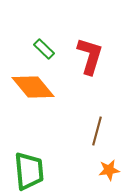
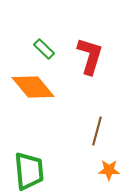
orange star: rotated 10 degrees clockwise
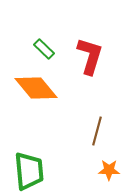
orange diamond: moved 3 px right, 1 px down
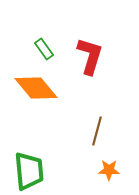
green rectangle: rotated 10 degrees clockwise
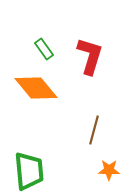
brown line: moved 3 px left, 1 px up
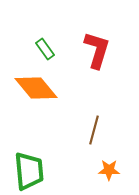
green rectangle: moved 1 px right
red L-shape: moved 7 px right, 6 px up
